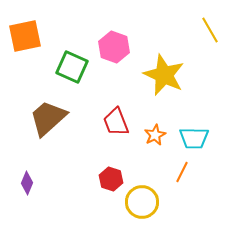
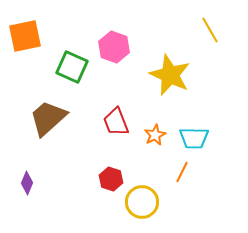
yellow star: moved 6 px right
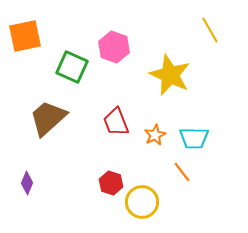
orange line: rotated 65 degrees counterclockwise
red hexagon: moved 4 px down
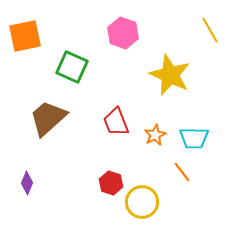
pink hexagon: moved 9 px right, 14 px up
